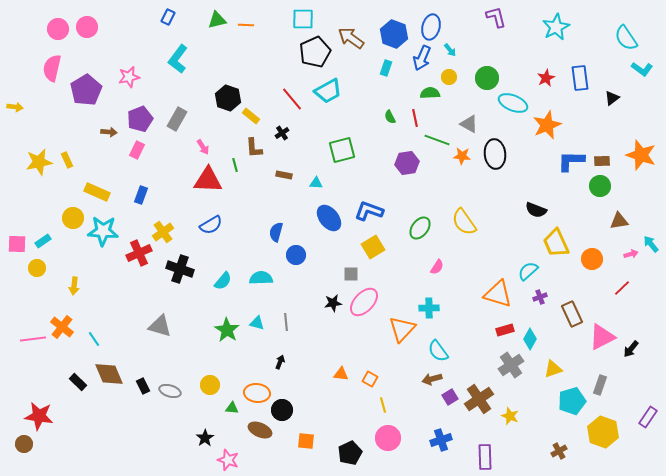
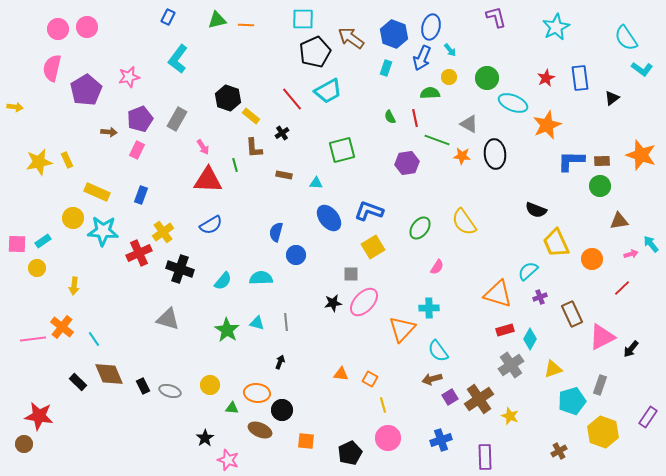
gray triangle at (160, 326): moved 8 px right, 7 px up
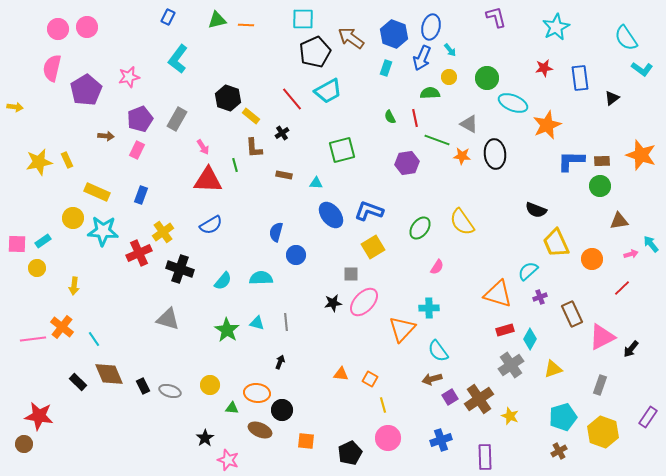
red star at (546, 78): moved 2 px left, 10 px up; rotated 18 degrees clockwise
brown arrow at (109, 132): moved 3 px left, 4 px down
blue ellipse at (329, 218): moved 2 px right, 3 px up
yellow semicircle at (464, 222): moved 2 px left
cyan pentagon at (572, 401): moved 9 px left, 16 px down
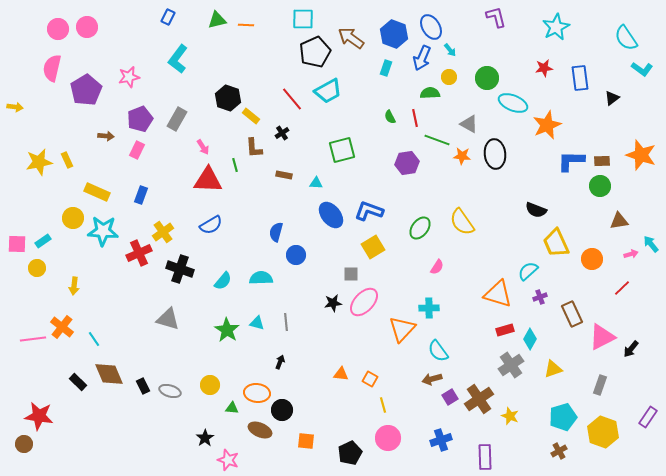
blue ellipse at (431, 27): rotated 45 degrees counterclockwise
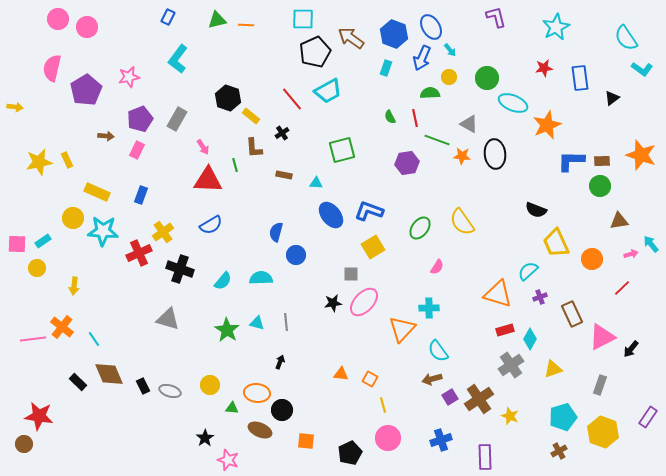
pink circle at (58, 29): moved 10 px up
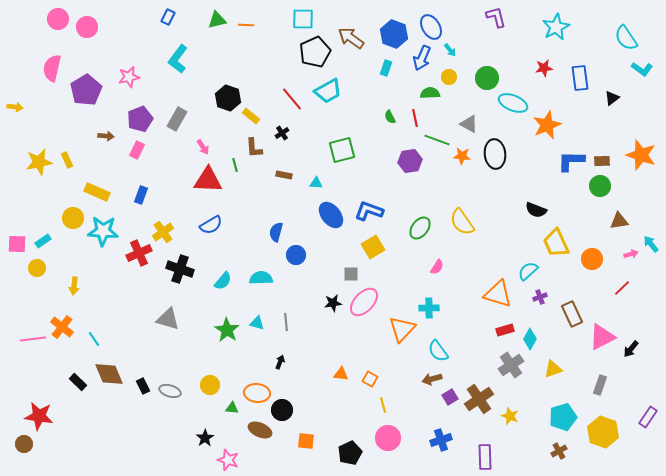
purple hexagon at (407, 163): moved 3 px right, 2 px up
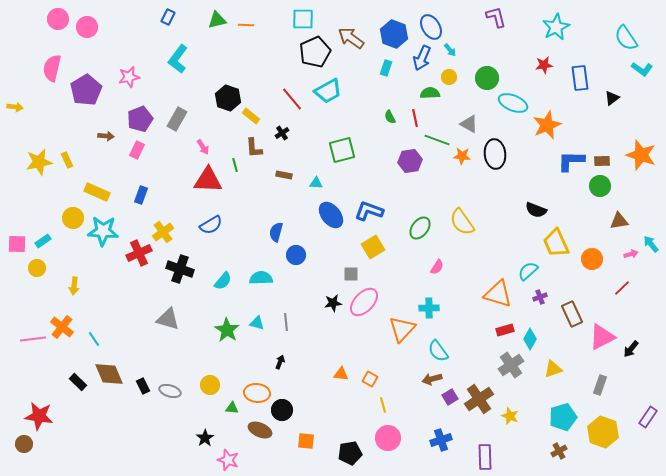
red star at (544, 68): moved 3 px up
black pentagon at (350, 453): rotated 15 degrees clockwise
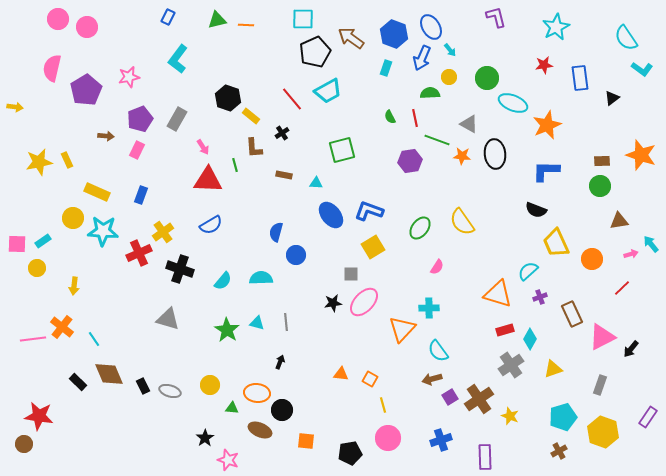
blue L-shape at (571, 161): moved 25 px left, 10 px down
